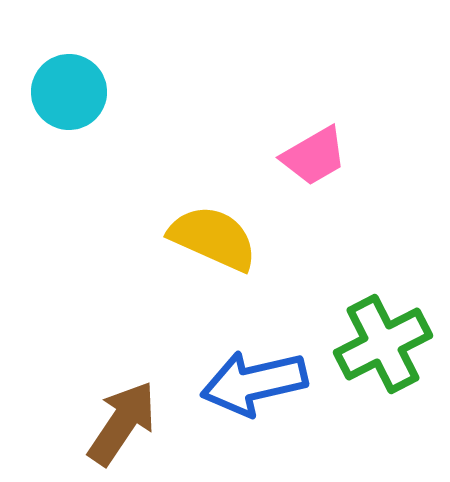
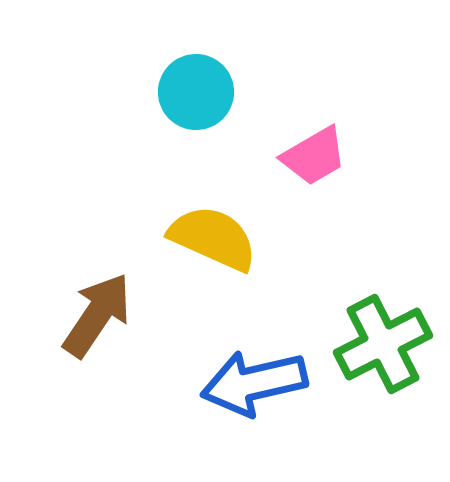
cyan circle: moved 127 px right
brown arrow: moved 25 px left, 108 px up
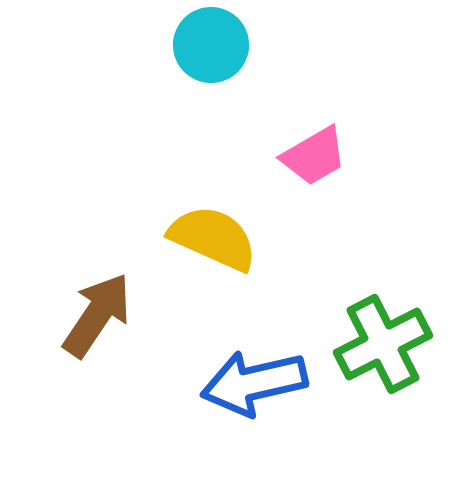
cyan circle: moved 15 px right, 47 px up
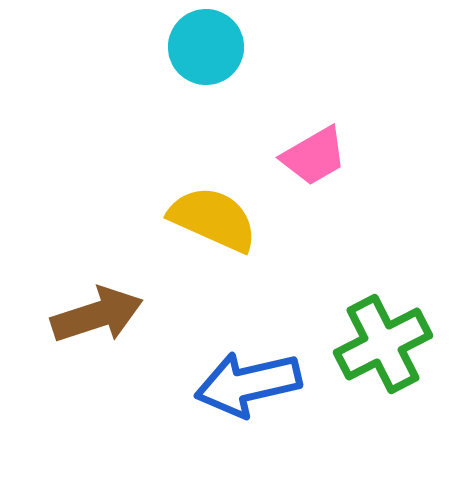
cyan circle: moved 5 px left, 2 px down
yellow semicircle: moved 19 px up
brown arrow: rotated 38 degrees clockwise
blue arrow: moved 6 px left, 1 px down
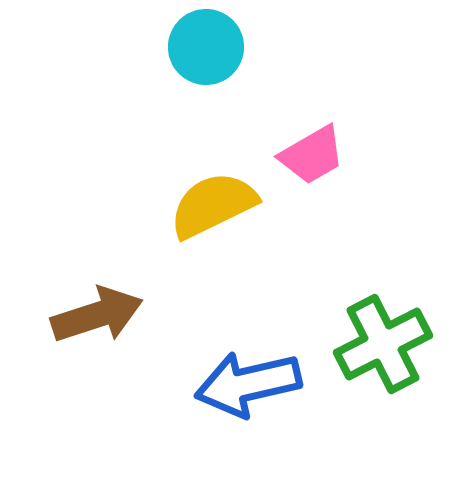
pink trapezoid: moved 2 px left, 1 px up
yellow semicircle: moved 14 px up; rotated 50 degrees counterclockwise
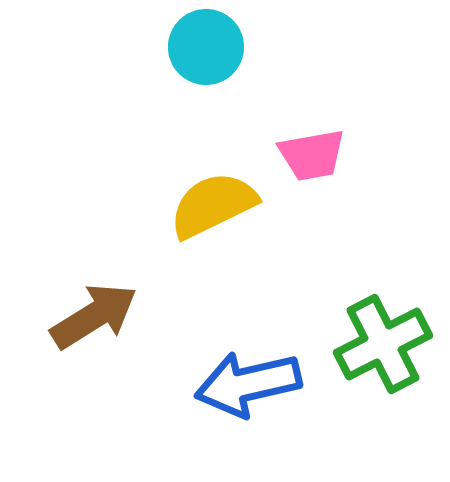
pink trapezoid: rotated 20 degrees clockwise
brown arrow: moved 3 px left, 1 px down; rotated 14 degrees counterclockwise
